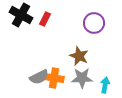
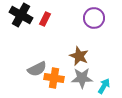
purple circle: moved 5 px up
gray semicircle: moved 2 px left, 8 px up
cyan arrow: moved 1 px left, 1 px down; rotated 21 degrees clockwise
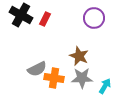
cyan arrow: moved 1 px right
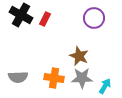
gray semicircle: moved 19 px left, 8 px down; rotated 24 degrees clockwise
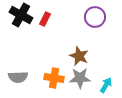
purple circle: moved 1 px right, 1 px up
gray star: moved 2 px left
cyan arrow: moved 1 px right, 1 px up
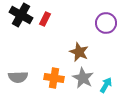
purple circle: moved 11 px right, 6 px down
brown star: moved 4 px up
gray star: moved 3 px right; rotated 30 degrees clockwise
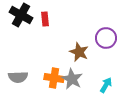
red rectangle: rotated 32 degrees counterclockwise
purple circle: moved 15 px down
gray star: moved 11 px left, 1 px down
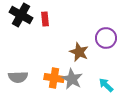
cyan arrow: rotated 77 degrees counterclockwise
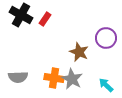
red rectangle: rotated 40 degrees clockwise
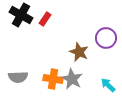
orange cross: moved 1 px left, 1 px down
cyan arrow: moved 2 px right
